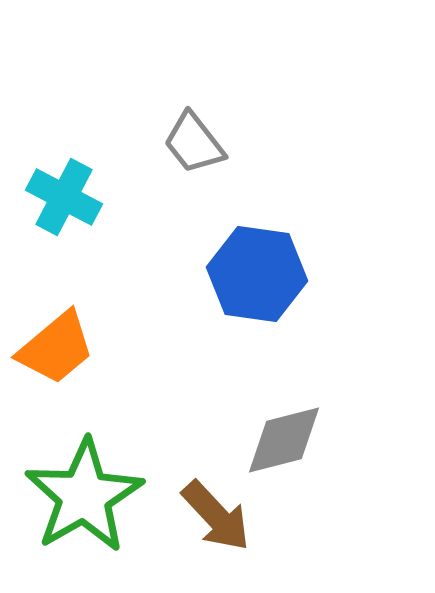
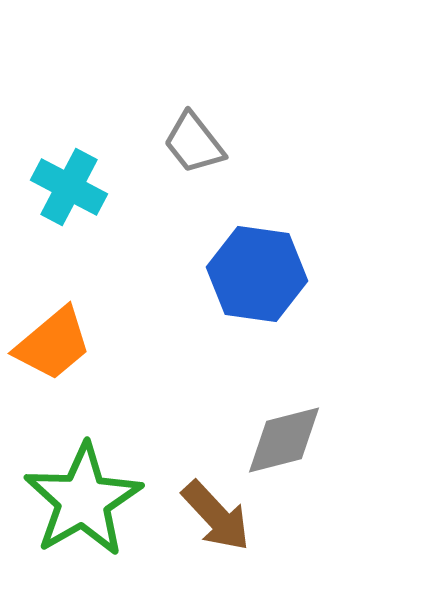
cyan cross: moved 5 px right, 10 px up
orange trapezoid: moved 3 px left, 4 px up
green star: moved 1 px left, 4 px down
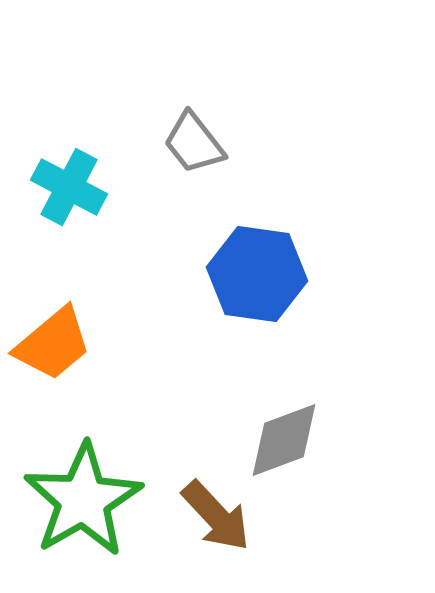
gray diamond: rotated 6 degrees counterclockwise
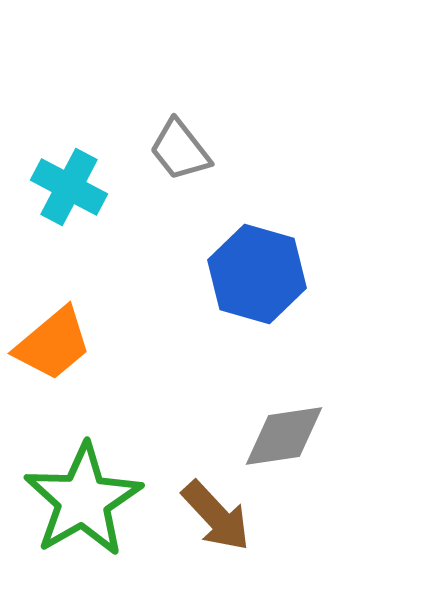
gray trapezoid: moved 14 px left, 7 px down
blue hexagon: rotated 8 degrees clockwise
gray diamond: moved 4 px up; rotated 12 degrees clockwise
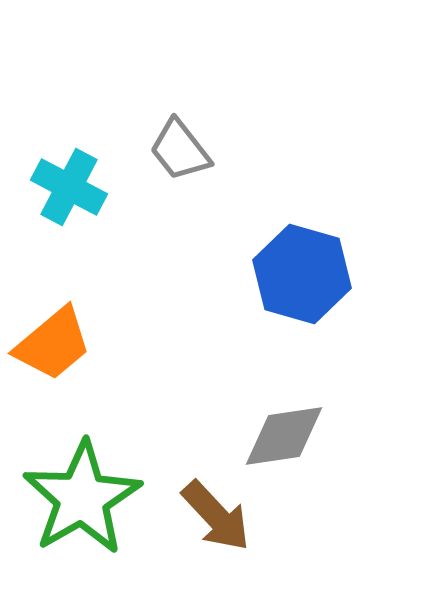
blue hexagon: moved 45 px right
green star: moved 1 px left, 2 px up
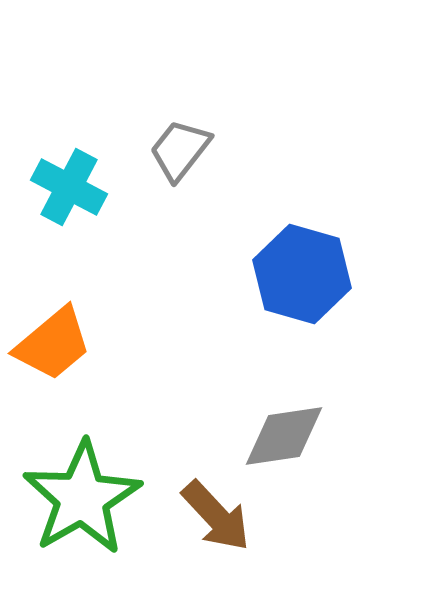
gray trapezoid: rotated 76 degrees clockwise
